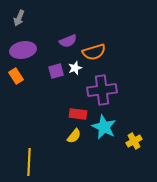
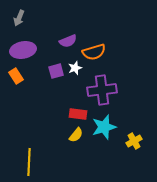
cyan star: rotated 30 degrees clockwise
yellow semicircle: moved 2 px right, 1 px up
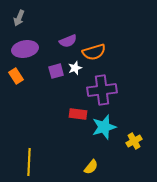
purple ellipse: moved 2 px right, 1 px up
yellow semicircle: moved 15 px right, 32 px down
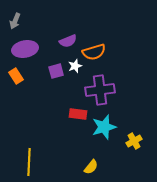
gray arrow: moved 4 px left, 3 px down
white star: moved 2 px up
purple cross: moved 2 px left
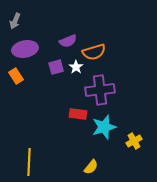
white star: moved 1 px right, 1 px down; rotated 16 degrees counterclockwise
purple square: moved 4 px up
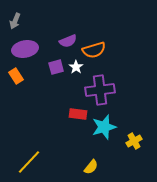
orange semicircle: moved 2 px up
yellow line: rotated 40 degrees clockwise
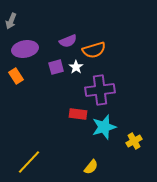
gray arrow: moved 4 px left
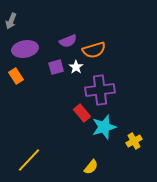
red rectangle: moved 4 px right, 1 px up; rotated 42 degrees clockwise
yellow line: moved 2 px up
